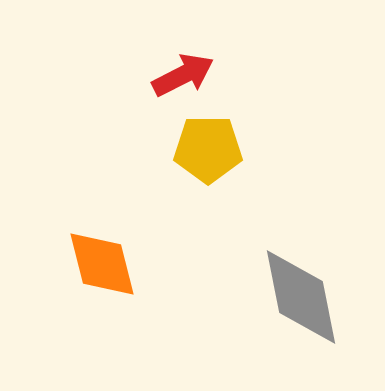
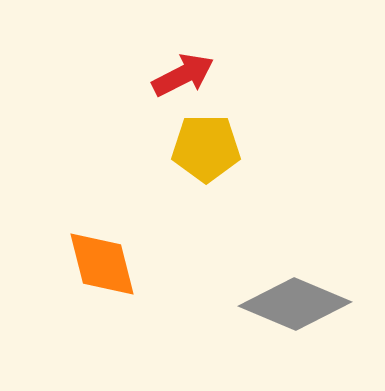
yellow pentagon: moved 2 px left, 1 px up
gray diamond: moved 6 px left, 7 px down; rotated 56 degrees counterclockwise
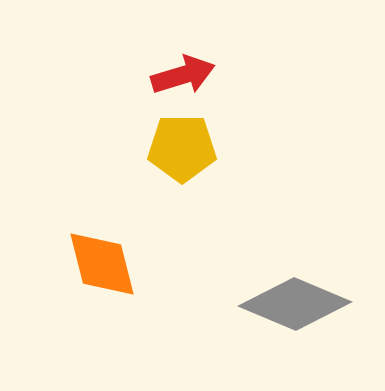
red arrow: rotated 10 degrees clockwise
yellow pentagon: moved 24 px left
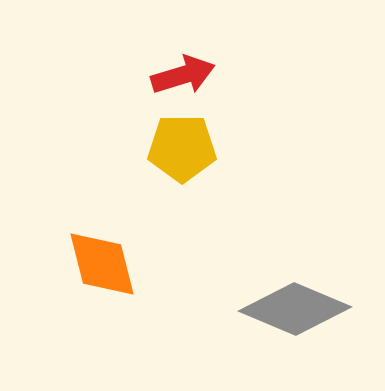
gray diamond: moved 5 px down
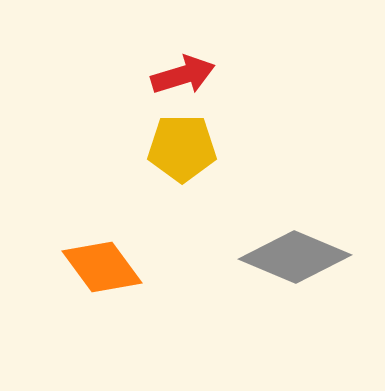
orange diamond: moved 3 px down; rotated 22 degrees counterclockwise
gray diamond: moved 52 px up
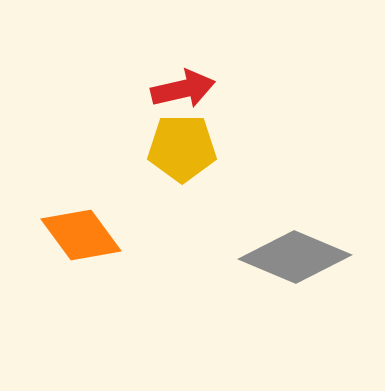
red arrow: moved 14 px down; rotated 4 degrees clockwise
orange diamond: moved 21 px left, 32 px up
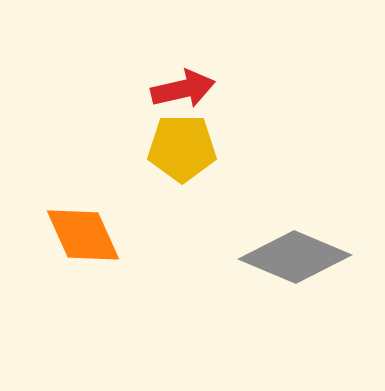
orange diamond: moved 2 px right; rotated 12 degrees clockwise
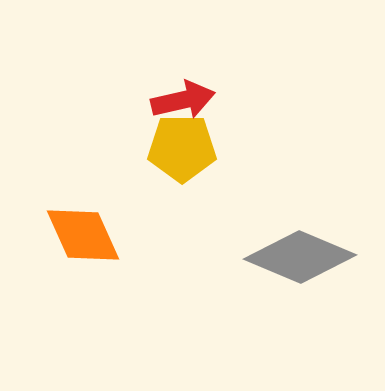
red arrow: moved 11 px down
gray diamond: moved 5 px right
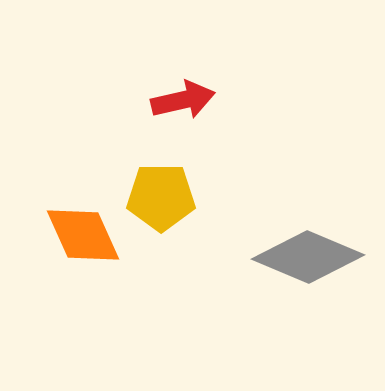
yellow pentagon: moved 21 px left, 49 px down
gray diamond: moved 8 px right
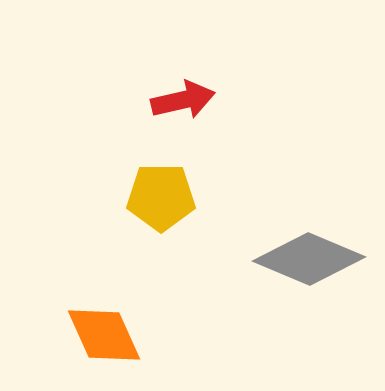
orange diamond: moved 21 px right, 100 px down
gray diamond: moved 1 px right, 2 px down
